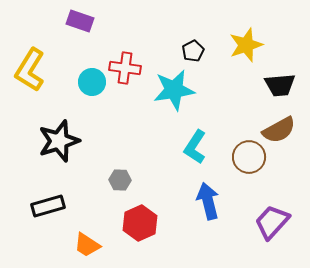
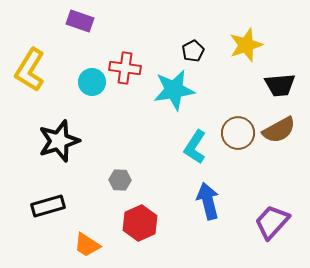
brown circle: moved 11 px left, 24 px up
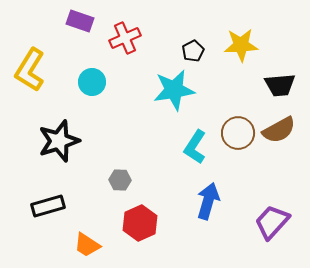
yellow star: moved 5 px left; rotated 16 degrees clockwise
red cross: moved 30 px up; rotated 32 degrees counterclockwise
blue arrow: rotated 30 degrees clockwise
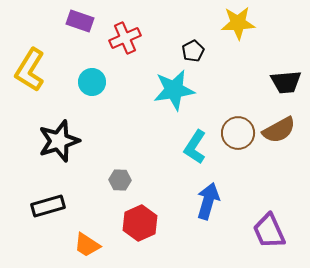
yellow star: moved 3 px left, 22 px up
black trapezoid: moved 6 px right, 3 px up
purple trapezoid: moved 3 px left, 9 px down; rotated 66 degrees counterclockwise
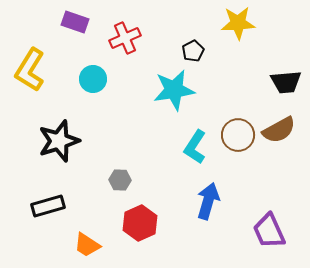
purple rectangle: moved 5 px left, 1 px down
cyan circle: moved 1 px right, 3 px up
brown circle: moved 2 px down
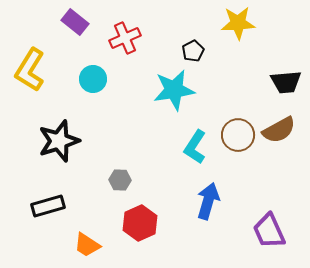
purple rectangle: rotated 20 degrees clockwise
